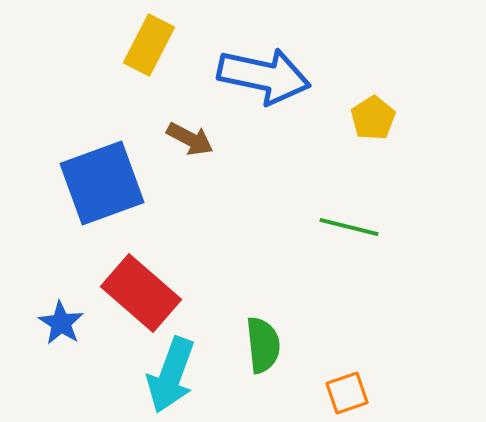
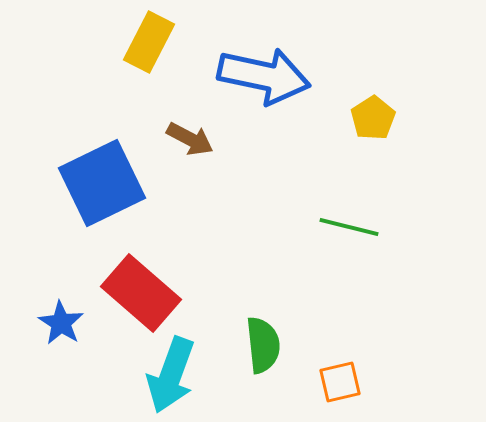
yellow rectangle: moved 3 px up
blue square: rotated 6 degrees counterclockwise
orange square: moved 7 px left, 11 px up; rotated 6 degrees clockwise
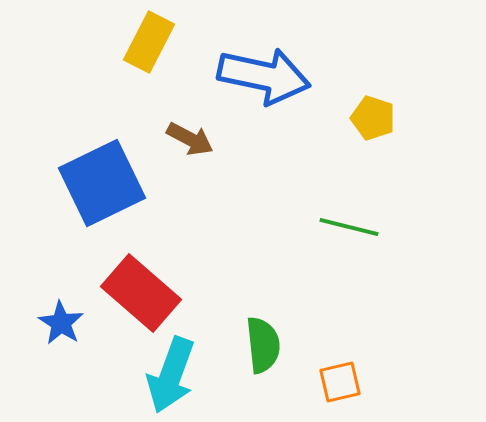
yellow pentagon: rotated 21 degrees counterclockwise
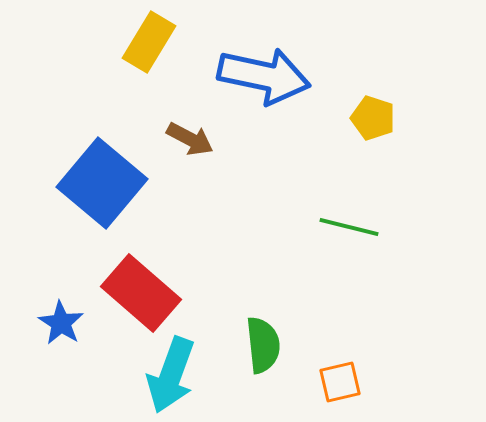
yellow rectangle: rotated 4 degrees clockwise
blue square: rotated 24 degrees counterclockwise
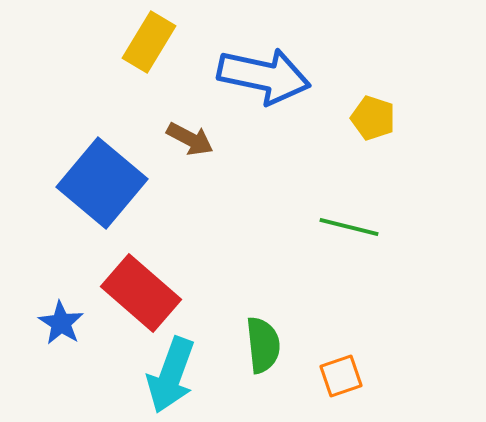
orange square: moved 1 px right, 6 px up; rotated 6 degrees counterclockwise
